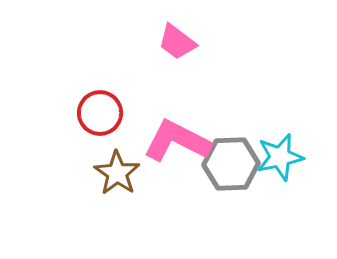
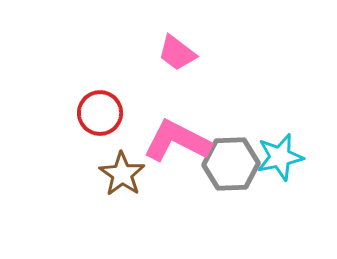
pink trapezoid: moved 11 px down
brown star: moved 5 px right, 1 px down
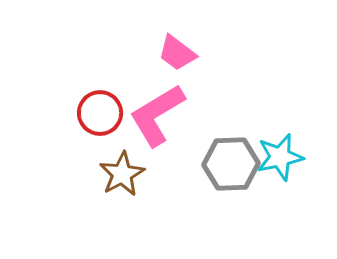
pink L-shape: moved 20 px left, 26 px up; rotated 58 degrees counterclockwise
brown star: rotated 9 degrees clockwise
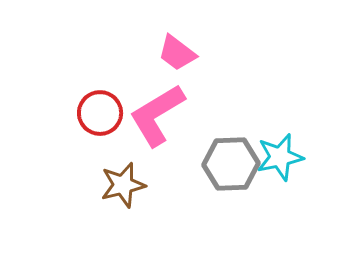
brown star: moved 1 px right, 11 px down; rotated 15 degrees clockwise
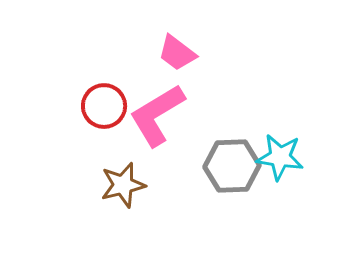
red circle: moved 4 px right, 7 px up
cyan star: rotated 21 degrees clockwise
gray hexagon: moved 1 px right, 2 px down
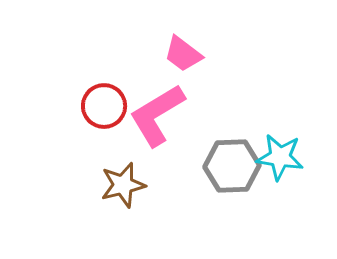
pink trapezoid: moved 6 px right, 1 px down
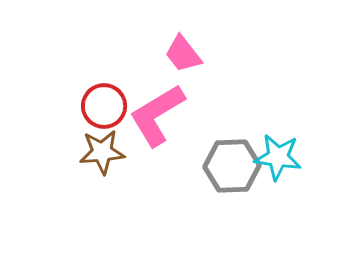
pink trapezoid: rotated 15 degrees clockwise
cyan star: moved 2 px left
brown star: moved 21 px left, 33 px up; rotated 9 degrees clockwise
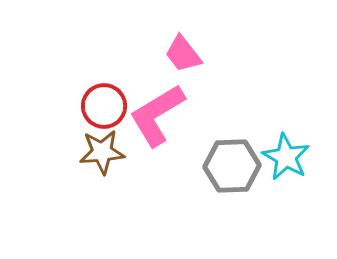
cyan star: moved 8 px right; rotated 21 degrees clockwise
